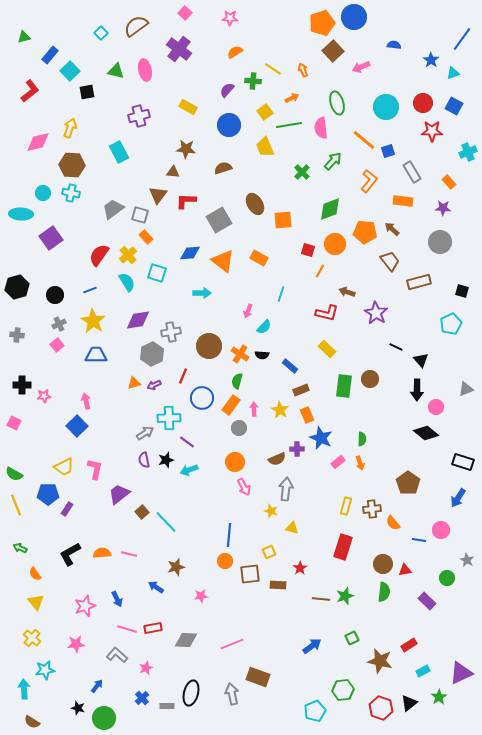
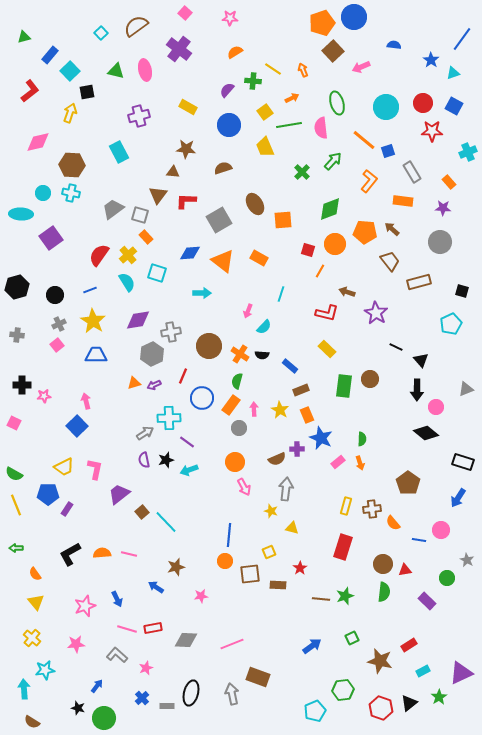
yellow arrow at (70, 128): moved 15 px up
green arrow at (20, 548): moved 4 px left; rotated 24 degrees counterclockwise
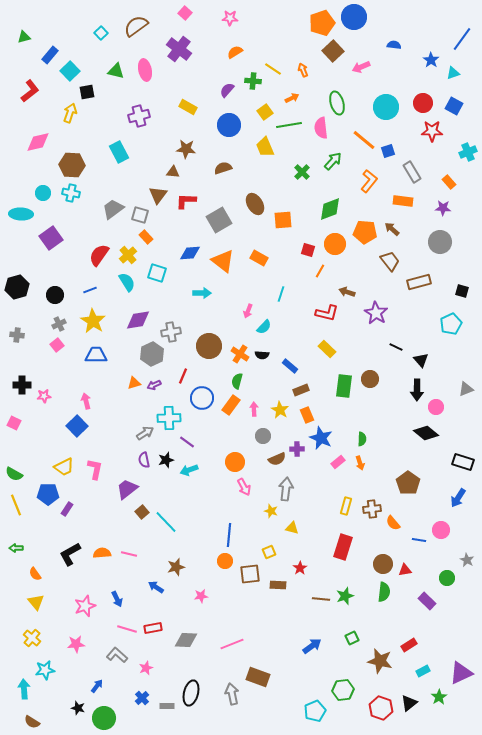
gray circle at (239, 428): moved 24 px right, 8 px down
purple trapezoid at (119, 494): moved 8 px right, 5 px up
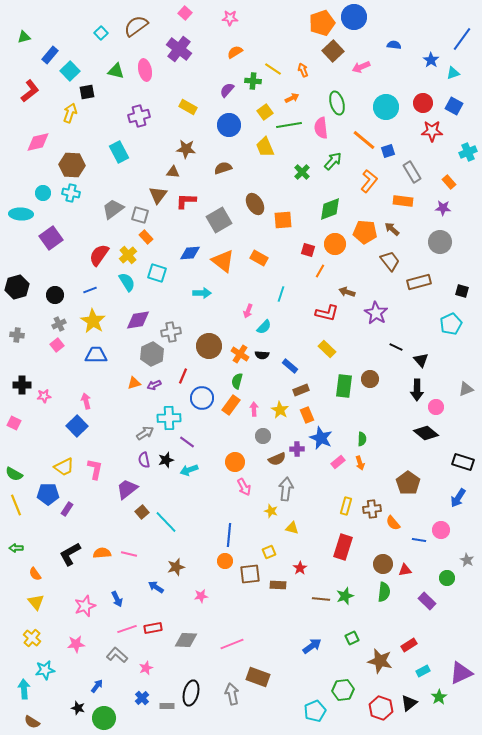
pink line at (127, 629): rotated 36 degrees counterclockwise
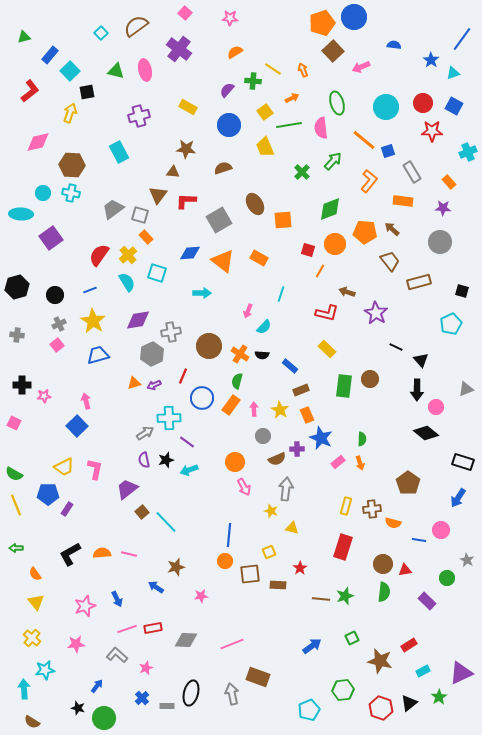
blue trapezoid at (96, 355): moved 2 px right; rotated 15 degrees counterclockwise
orange semicircle at (393, 523): rotated 35 degrees counterclockwise
cyan pentagon at (315, 711): moved 6 px left, 1 px up
